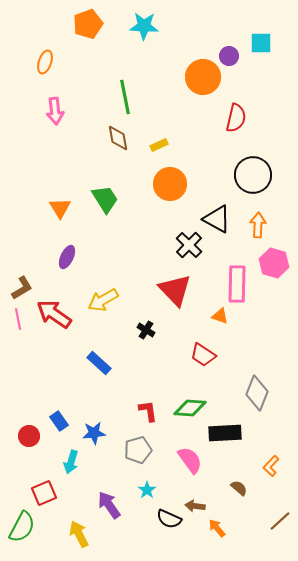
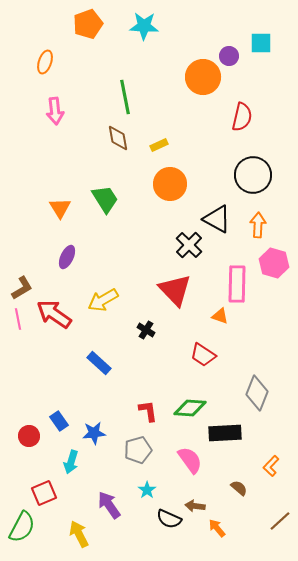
red semicircle at (236, 118): moved 6 px right, 1 px up
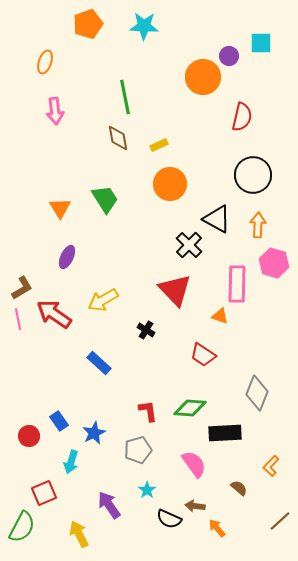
blue star at (94, 433): rotated 20 degrees counterclockwise
pink semicircle at (190, 460): moved 4 px right, 4 px down
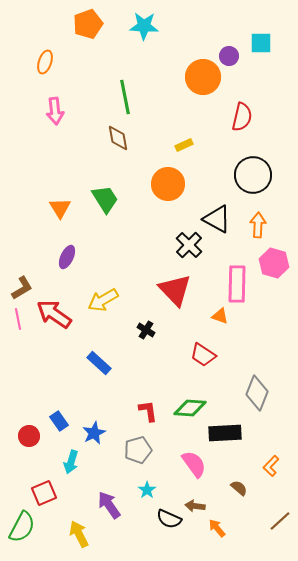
yellow rectangle at (159, 145): moved 25 px right
orange circle at (170, 184): moved 2 px left
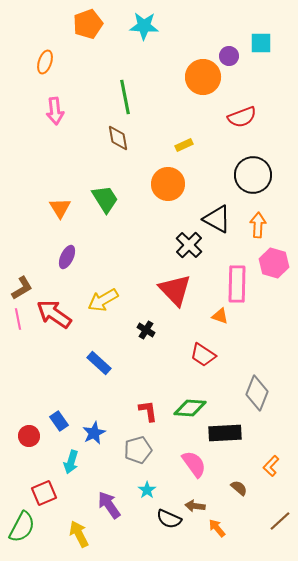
red semicircle at (242, 117): rotated 56 degrees clockwise
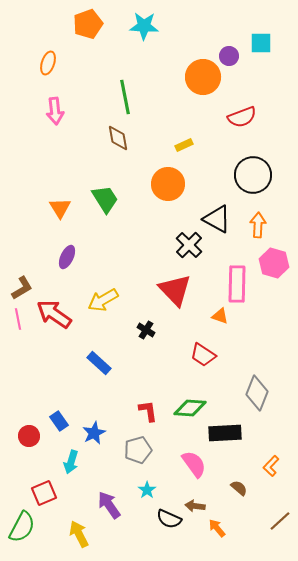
orange ellipse at (45, 62): moved 3 px right, 1 px down
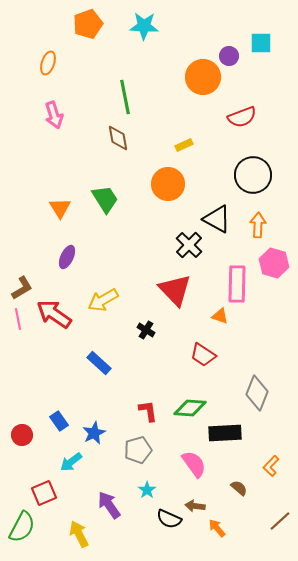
pink arrow at (55, 111): moved 1 px left, 4 px down; rotated 12 degrees counterclockwise
red circle at (29, 436): moved 7 px left, 1 px up
cyan arrow at (71, 462): rotated 35 degrees clockwise
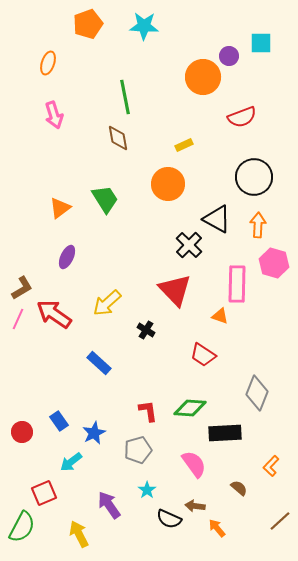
black circle at (253, 175): moved 1 px right, 2 px down
orange triangle at (60, 208): rotated 25 degrees clockwise
yellow arrow at (103, 300): moved 4 px right, 3 px down; rotated 12 degrees counterclockwise
pink line at (18, 319): rotated 35 degrees clockwise
red circle at (22, 435): moved 3 px up
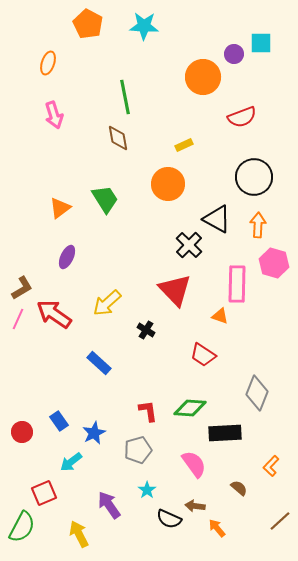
orange pentagon at (88, 24): rotated 24 degrees counterclockwise
purple circle at (229, 56): moved 5 px right, 2 px up
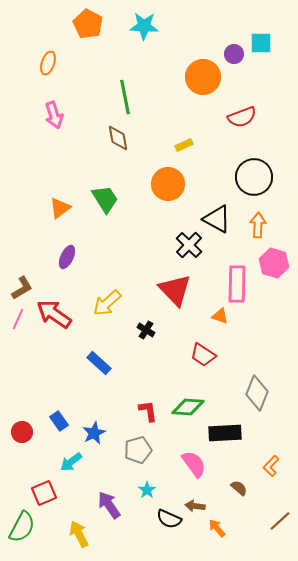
green diamond at (190, 408): moved 2 px left, 1 px up
